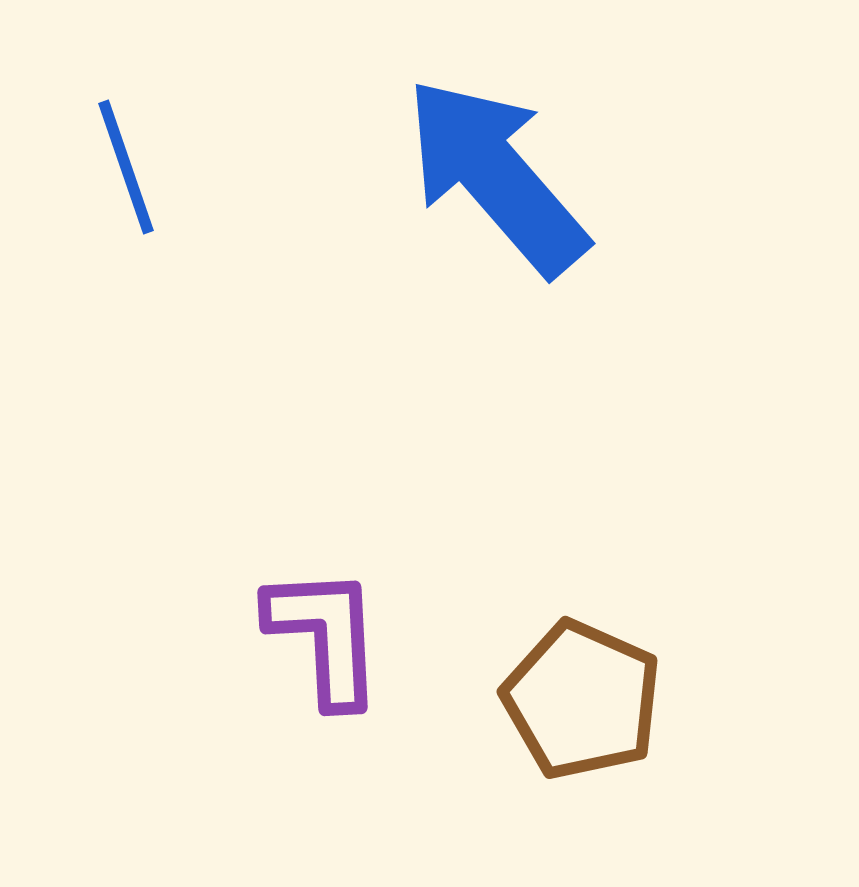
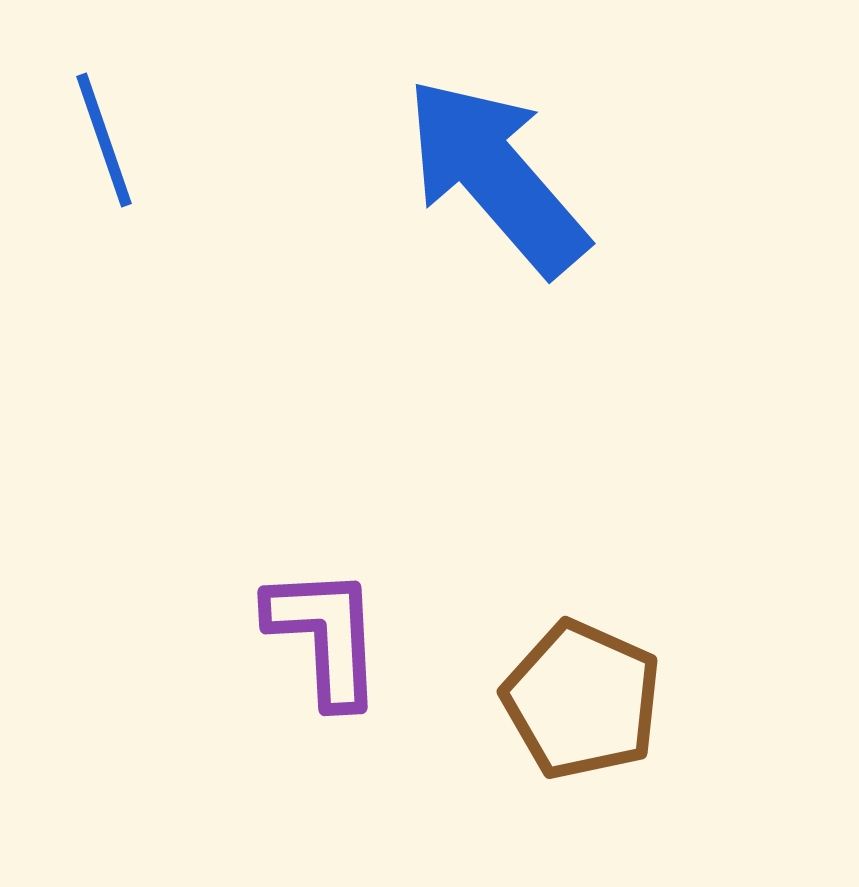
blue line: moved 22 px left, 27 px up
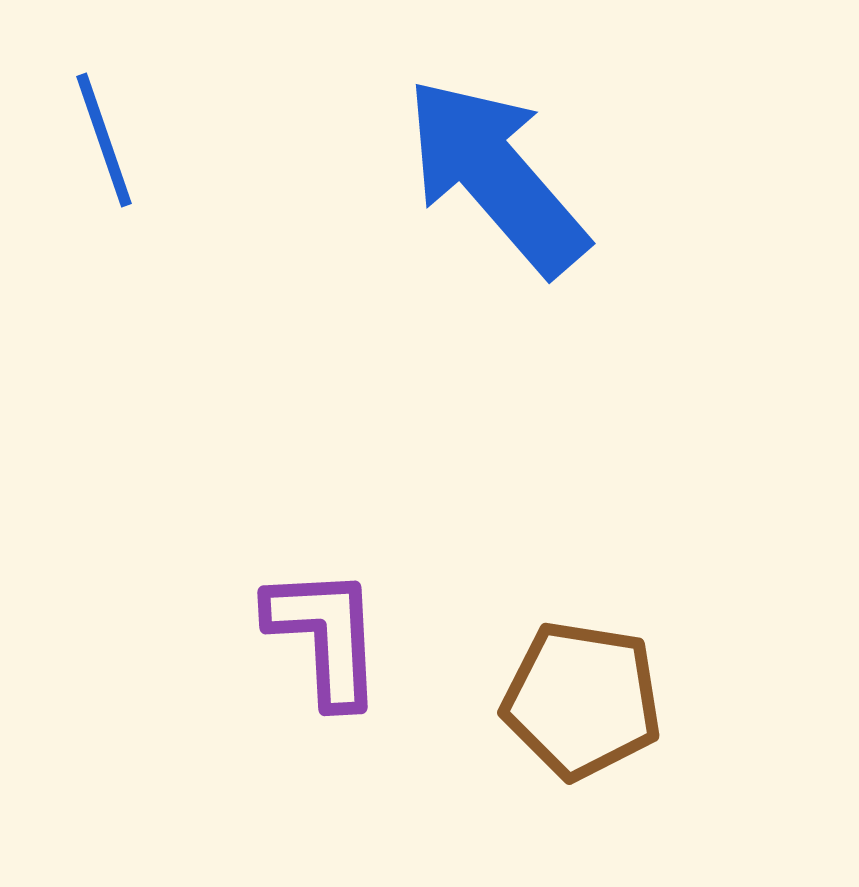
brown pentagon: rotated 15 degrees counterclockwise
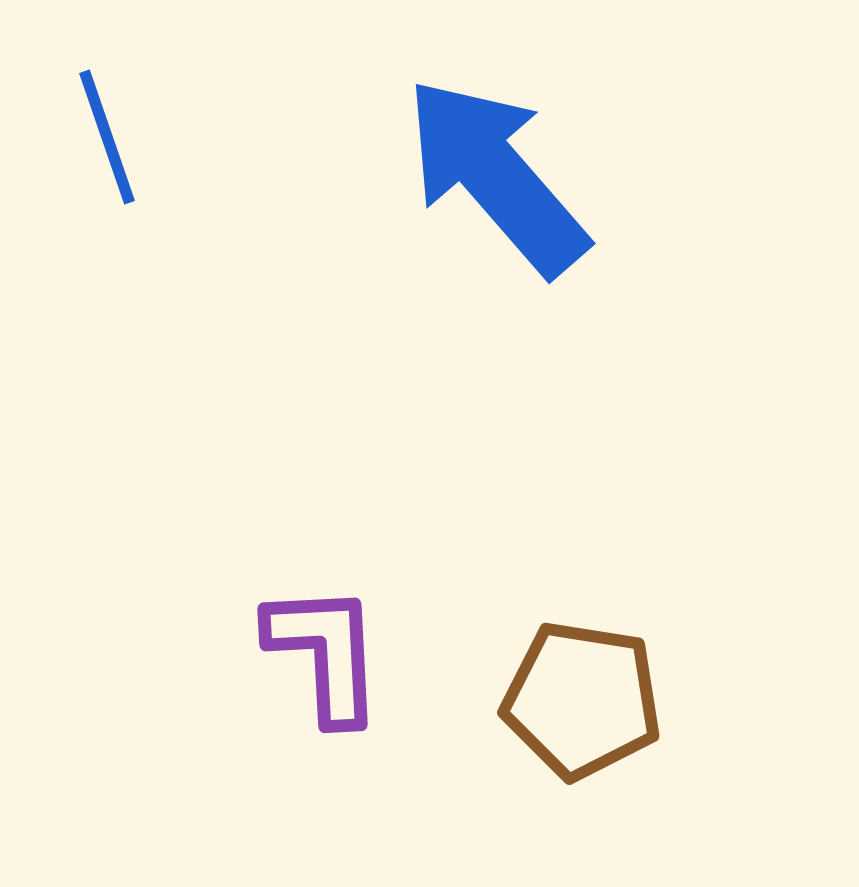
blue line: moved 3 px right, 3 px up
purple L-shape: moved 17 px down
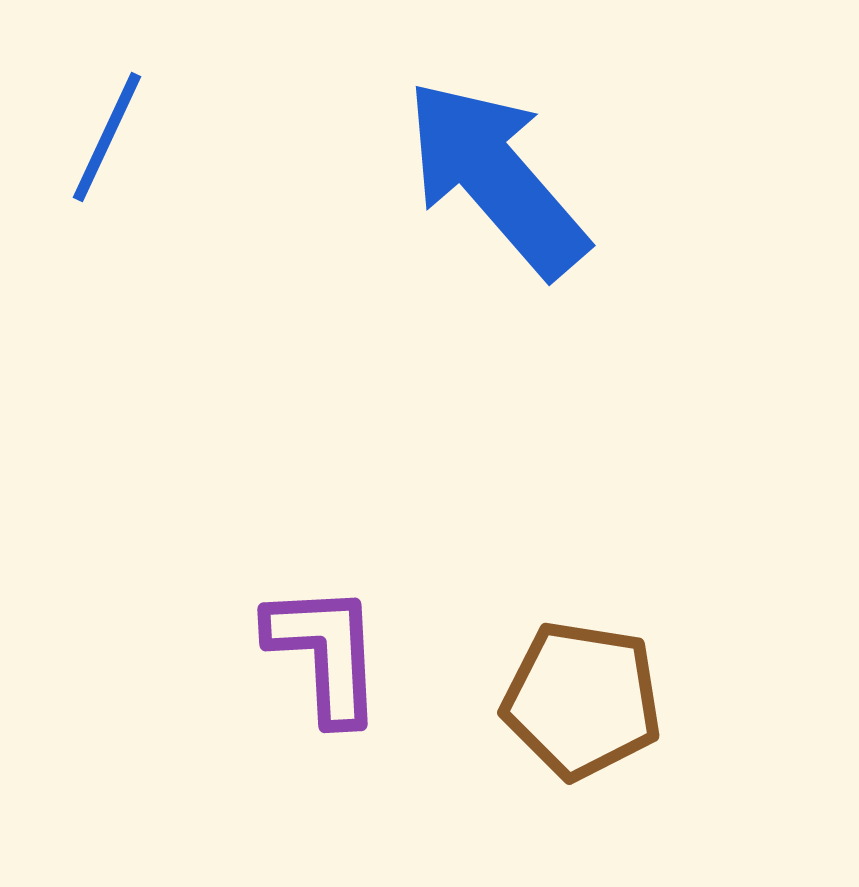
blue line: rotated 44 degrees clockwise
blue arrow: moved 2 px down
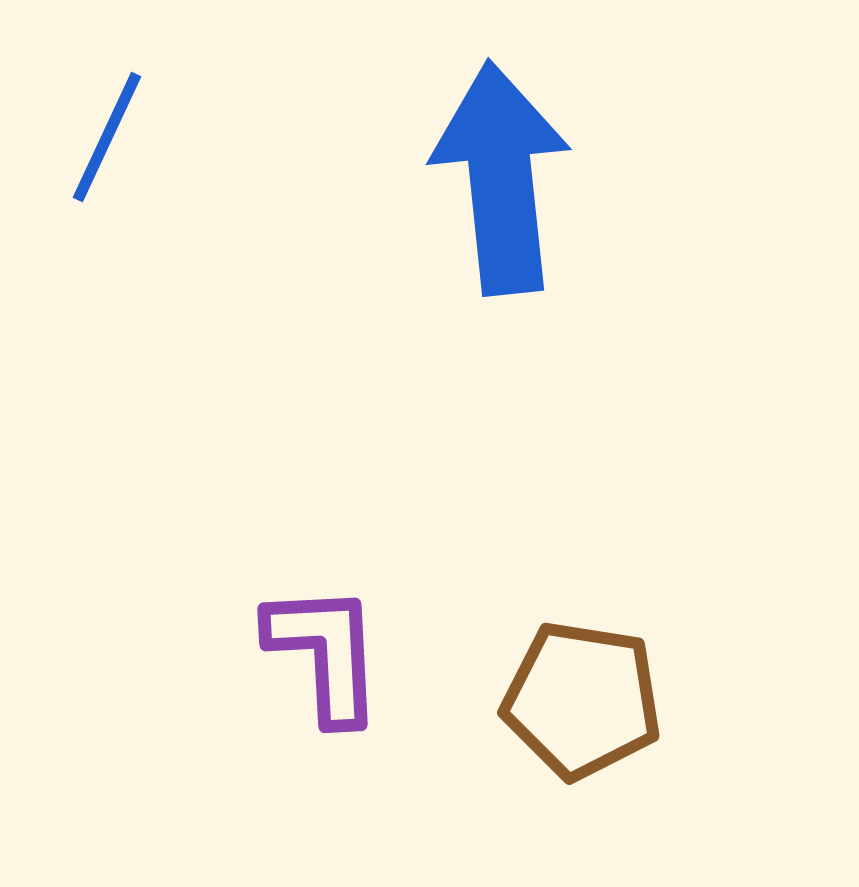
blue arrow: moved 5 px right; rotated 35 degrees clockwise
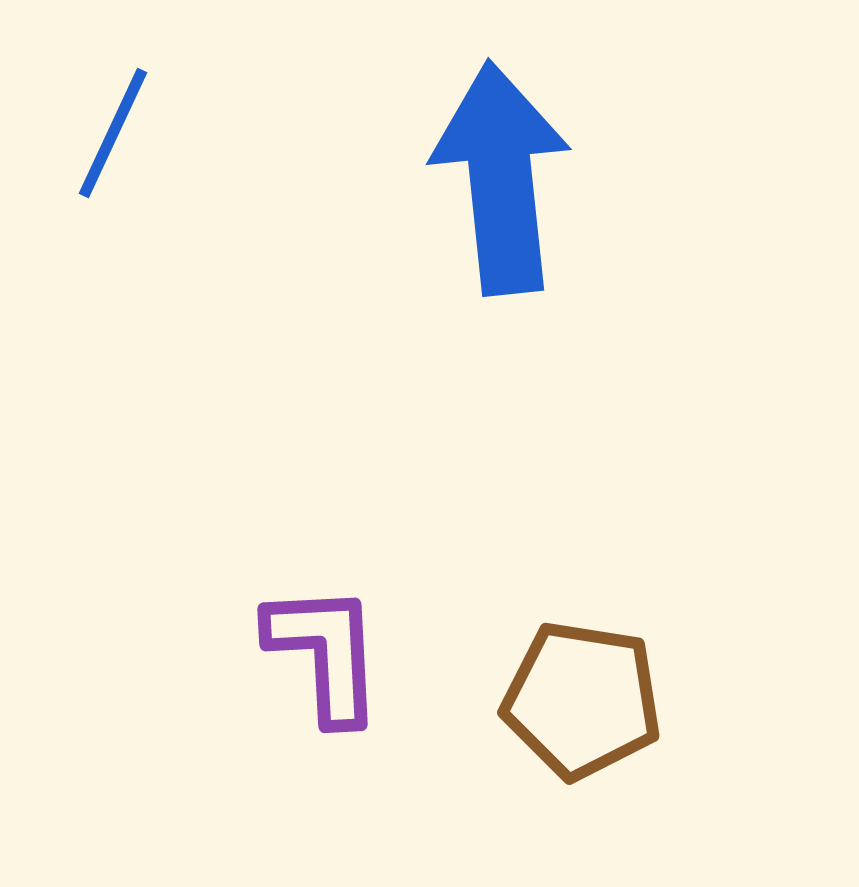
blue line: moved 6 px right, 4 px up
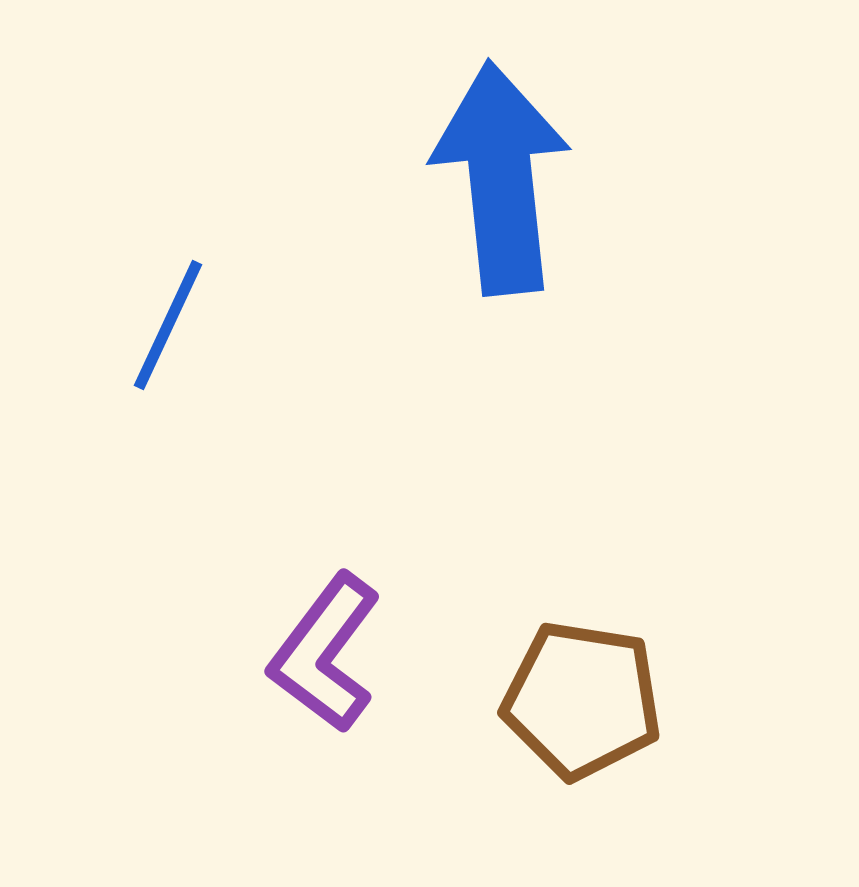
blue line: moved 55 px right, 192 px down
purple L-shape: rotated 140 degrees counterclockwise
